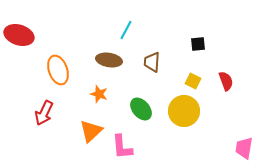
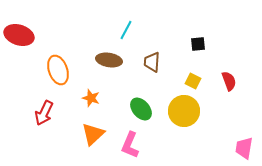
red semicircle: moved 3 px right
orange star: moved 8 px left, 4 px down
orange triangle: moved 2 px right, 3 px down
pink L-shape: moved 8 px right, 2 px up; rotated 28 degrees clockwise
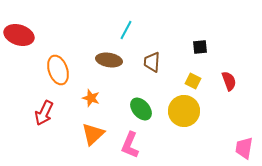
black square: moved 2 px right, 3 px down
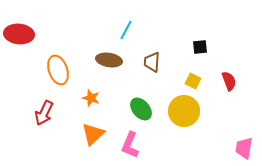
red ellipse: moved 1 px up; rotated 12 degrees counterclockwise
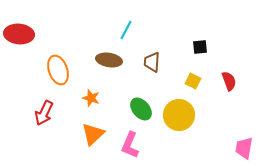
yellow circle: moved 5 px left, 4 px down
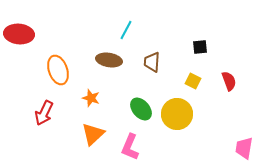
yellow circle: moved 2 px left, 1 px up
pink L-shape: moved 2 px down
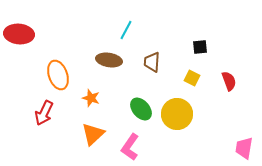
orange ellipse: moved 5 px down
yellow square: moved 1 px left, 3 px up
pink L-shape: rotated 12 degrees clockwise
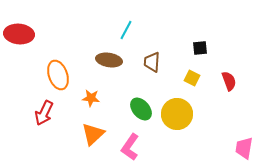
black square: moved 1 px down
orange star: rotated 12 degrees counterclockwise
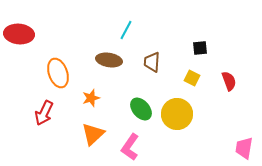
orange ellipse: moved 2 px up
orange star: rotated 24 degrees counterclockwise
